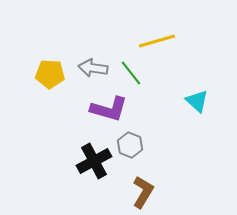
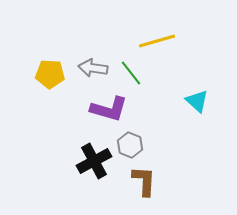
brown L-shape: moved 1 px right, 11 px up; rotated 28 degrees counterclockwise
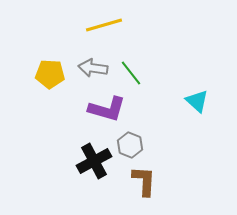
yellow line: moved 53 px left, 16 px up
purple L-shape: moved 2 px left
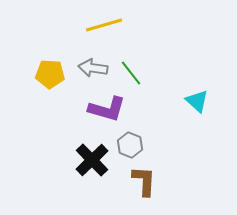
black cross: moved 2 px left, 1 px up; rotated 16 degrees counterclockwise
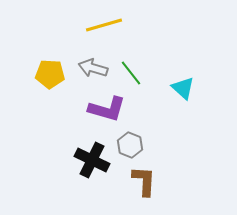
gray arrow: rotated 8 degrees clockwise
cyan triangle: moved 14 px left, 13 px up
black cross: rotated 20 degrees counterclockwise
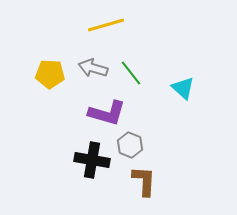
yellow line: moved 2 px right
purple L-shape: moved 4 px down
black cross: rotated 16 degrees counterclockwise
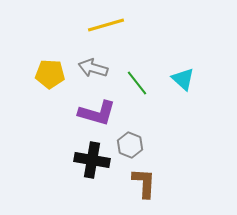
green line: moved 6 px right, 10 px down
cyan triangle: moved 9 px up
purple L-shape: moved 10 px left
brown L-shape: moved 2 px down
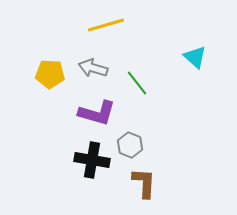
cyan triangle: moved 12 px right, 22 px up
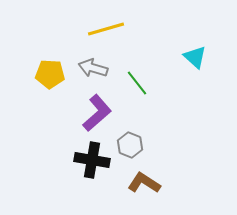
yellow line: moved 4 px down
purple L-shape: rotated 57 degrees counterclockwise
brown L-shape: rotated 60 degrees counterclockwise
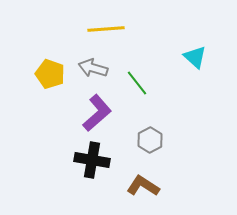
yellow line: rotated 12 degrees clockwise
yellow pentagon: rotated 16 degrees clockwise
gray hexagon: moved 20 px right, 5 px up; rotated 10 degrees clockwise
brown L-shape: moved 1 px left, 3 px down
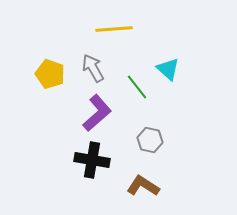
yellow line: moved 8 px right
cyan triangle: moved 27 px left, 12 px down
gray arrow: rotated 44 degrees clockwise
green line: moved 4 px down
gray hexagon: rotated 20 degrees counterclockwise
